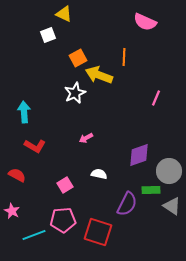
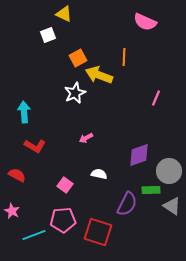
pink square: rotated 21 degrees counterclockwise
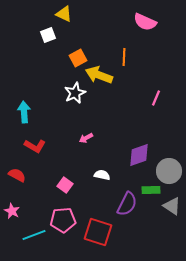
white semicircle: moved 3 px right, 1 px down
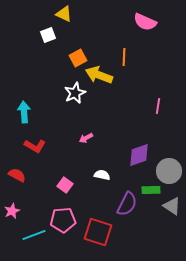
pink line: moved 2 px right, 8 px down; rotated 14 degrees counterclockwise
pink star: rotated 21 degrees clockwise
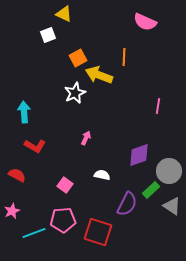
pink arrow: rotated 144 degrees clockwise
green rectangle: rotated 42 degrees counterclockwise
cyan line: moved 2 px up
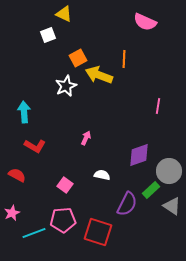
orange line: moved 2 px down
white star: moved 9 px left, 7 px up
pink star: moved 2 px down
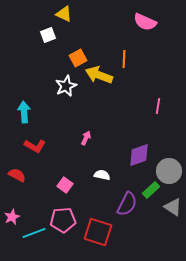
gray triangle: moved 1 px right, 1 px down
pink star: moved 4 px down
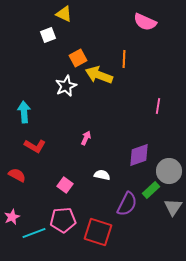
gray triangle: rotated 30 degrees clockwise
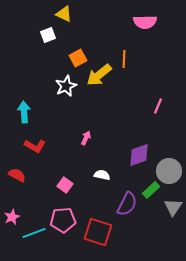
pink semicircle: rotated 25 degrees counterclockwise
yellow arrow: rotated 60 degrees counterclockwise
pink line: rotated 14 degrees clockwise
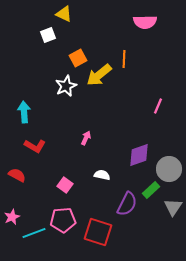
gray circle: moved 2 px up
